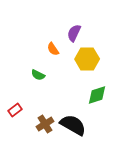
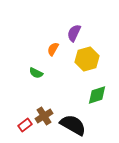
orange semicircle: rotated 64 degrees clockwise
yellow hexagon: rotated 15 degrees counterclockwise
green semicircle: moved 2 px left, 2 px up
red rectangle: moved 10 px right, 15 px down
brown cross: moved 1 px left, 8 px up
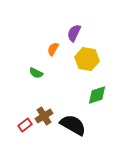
yellow hexagon: rotated 25 degrees clockwise
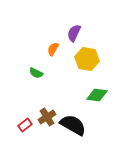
green diamond: rotated 25 degrees clockwise
brown cross: moved 3 px right, 1 px down
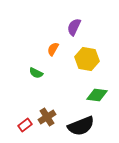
purple semicircle: moved 6 px up
black semicircle: moved 8 px right, 1 px down; rotated 128 degrees clockwise
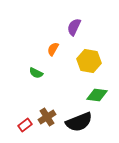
yellow hexagon: moved 2 px right, 2 px down
black semicircle: moved 2 px left, 4 px up
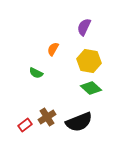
purple semicircle: moved 10 px right
green diamond: moved 6 px left, 7 px up; rotated 35 degrees clockwise
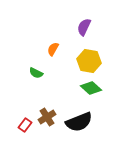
red rectangle: rotated 16 degrees counterclockwise
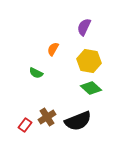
black semicircle: moved 1 px left, 1 px up
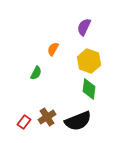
yellow hexagon: rotated 10 degrees clockwise
green semicircle: rotated 88 degrees counterclockwise
green diamond: moved 2 px left, 1 px down; rotated 55 degrees clockwise
red rectangle: moved 1 px left, 3 px up
